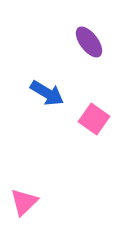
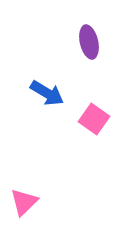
purple ellipse: rotated 24 degrees clockwise
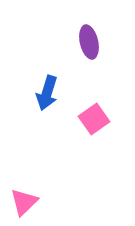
blue arrow: rotated 76 degrees clockwise
pink square: rotated 20 degrees clockwise
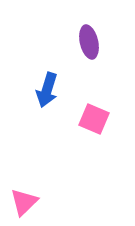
blue arrow: moved 3 px up
pink square: rotated 32 degrees counterclockwise
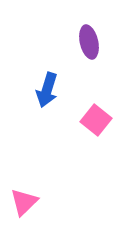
pink square: moved 2 px right, 1 px down; rotated 16 degrees clockwise
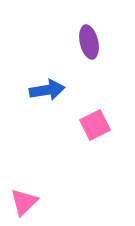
blue arrow: rotated 116 degrees counterclockwise
pink square: moved 1 px left, 5 px down; rotated 24 degrees clockwise
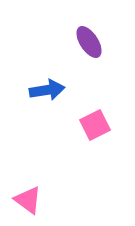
purple ellipse: rotated 20 degrees counterclockwise
pink triangle: moved 4 px right, 2 px up; rotated 40 degrees counterclockwise
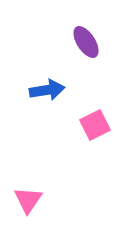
purple ellipse: moved 3 px left
pink triangle: rotated 28 degrees clockwise
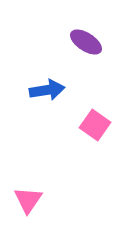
purple ellipse: rotated 24 degrees counterclockwise
pink square: rotated 28 degrees counterclockwise
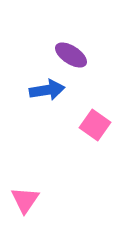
purple ellipse: moved 15 px left, 13 px down
pink triangle: moved 3 px left
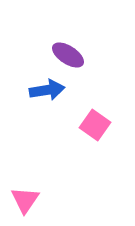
purple ellipse: moved 3 px left
